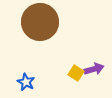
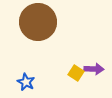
brown circle: moved 2 px left
purple arrow: rotated 18 degrees clockwise
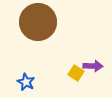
purple arrow: moved 1 px left, 3 px up
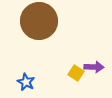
brown circle: moved 1 px right, 1 px up
purple arrow: moved 1 px right, 1 px down
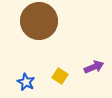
purple arrow: rotated 24 degrees counterclockwise
yellow square: moved 16 px left, 3 px down
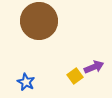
yellow square: moved 15 px right; rotated 21 degrees clockwise
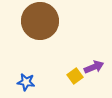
brown circle: moved 1 px right
blue star: rotated 18 degrees counterclockwise
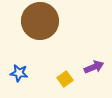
yellow square: moved 10 px left, 3 px down
blue star: moved 7 px left, 9 px up
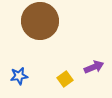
blue star: moved 3 px down; rotated 18 degrees counterclockwise
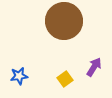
brown circle: moved 24 px right
purple arrow: rotated 36 degrees counterclockwise
